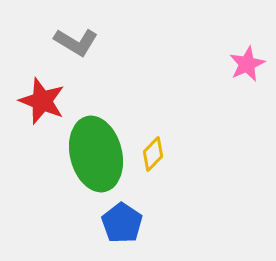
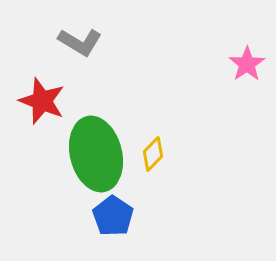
gray L-shape: moved 4 px right
pink star: rotated 9 degrees counterclockwise
blue pentagon: moved 9 px left, 7 px up
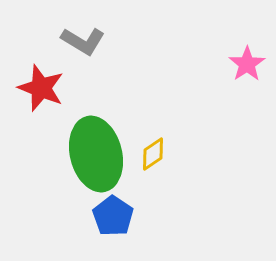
gray L-shape: moved 3 px right, 1 px up
red star: moved 1 px left, 13 px up
yellow diamond: rotated 12 degrees clockwise
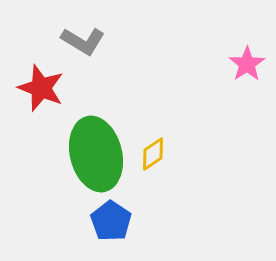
blue pentagon: moved 2 px left, 5 px down
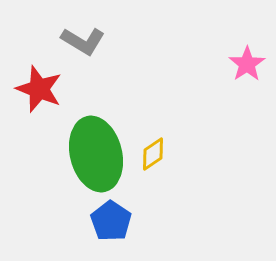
red star: moved 2 px left, 1 px down
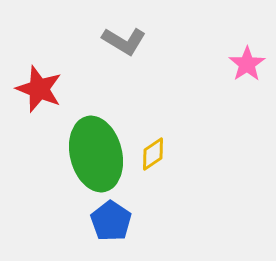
gray L-shape: moved 41 px right
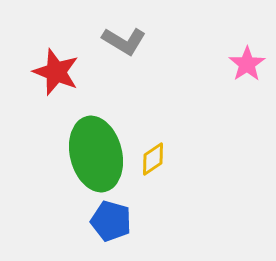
red star: moved 17 px right, 17 px up
yellow diamond: moved 5 px down
blue pentagon: rotated 18 degrees counterclockwise
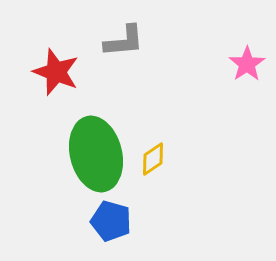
gray L-shape: rotated 36 degrees counterclockwise
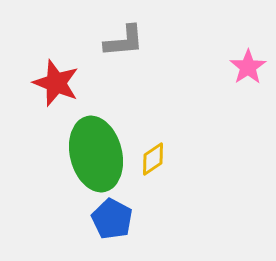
pink star: moved 1 px right, 3 px down
red star: moved 11 px down
blue pentagon: moved 1 px right, 2 px up; rotated 12 degrees clockwise
